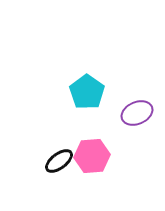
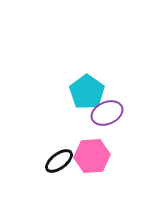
purple ellipse: moved 30 px left
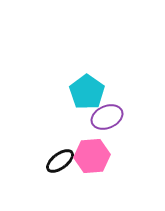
purple ellipse: moved 4 px down
black ellipse: moved 1 px right
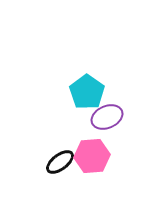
black ellipse: moved 1 px down
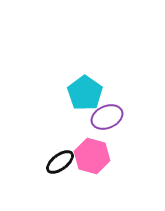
cyan pentagon: moved 2 px left, 1 px down
pink hexagon: rotated 20 degrees clockwise
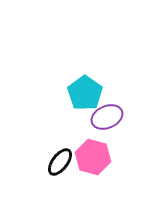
pink hexagon: moved 1 px right, 1 px down
black ellipse: rotated 16 degrees counterclockwise
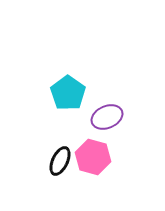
cyan pentagon: moved 17 px left
black ellipse: moved 1 px up; rotated 12 degrees counterclockwise
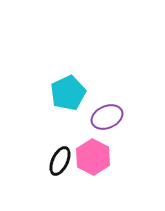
cyan pentagon: rotated 12 degrees clockwise
pink hexagon: rotated 12 degrees clockwise
